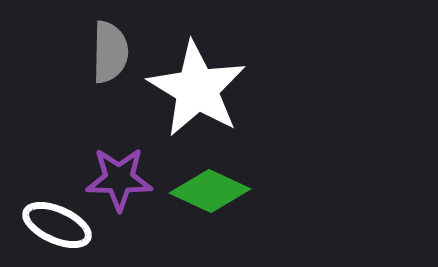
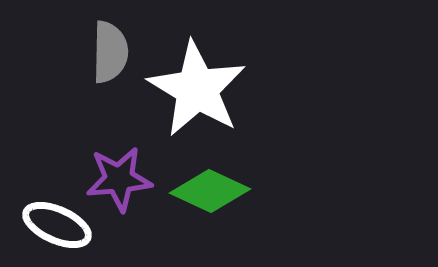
purple star: rotated 6 degrees counterclockwise
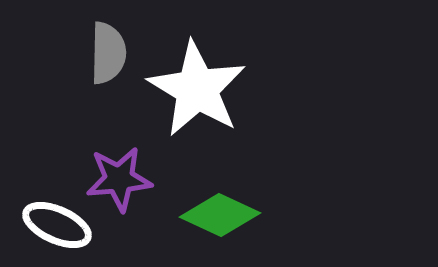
gray semicircle: moved 2 px left, 1 px down
green diamond: moved 10 px right, 24 px down
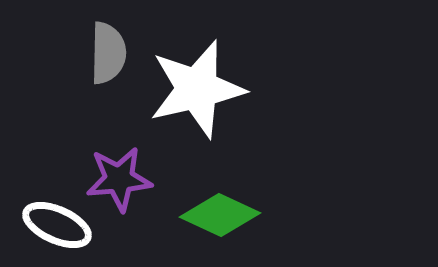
white star: rotated 28 degrees clockwise
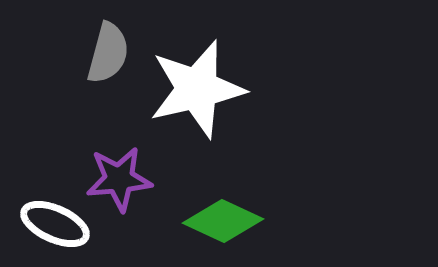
gray semicircle: rotated 14 degrees clockwise
green diamond: moved 3 px right, 6 px down
white ellipse: moved 2 px left, 1 px up
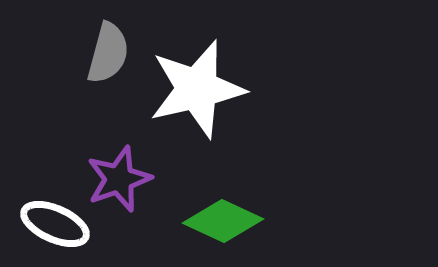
purple star: rotated 14 degrees counterclockwise
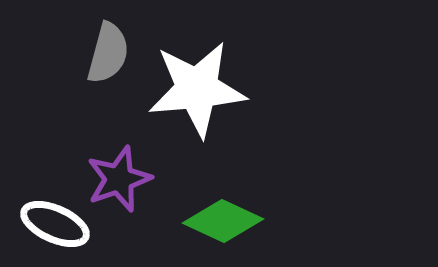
white star: rotated 8 degrees clockwise
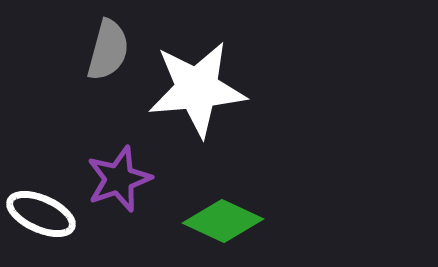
gray semicircle: moved 3 px up
white ellipse: moved 14 px left, 10 px up
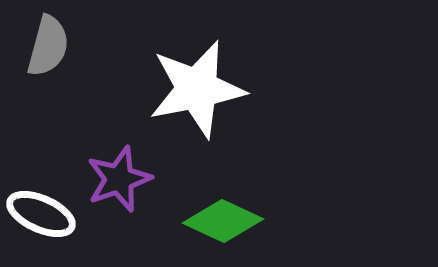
gray semicircle: moved 60 px left, 4 px up
white star: rotated 6 degrees counterclockwise
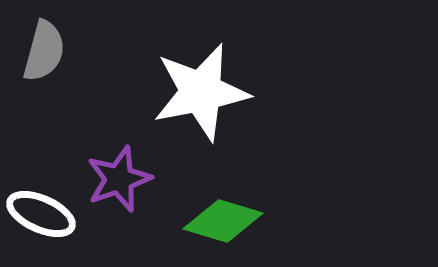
gray semicircle: moved 4 px left, 5 px down
white star: moved 4 px right, 3 px down
green diamond: rotated 8 degrees counterclockwise
